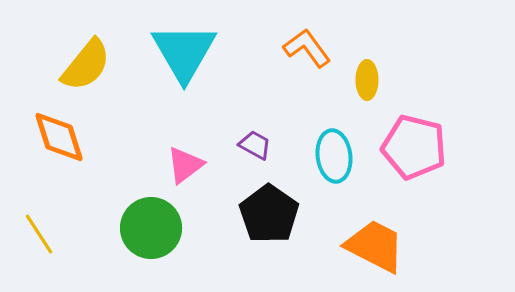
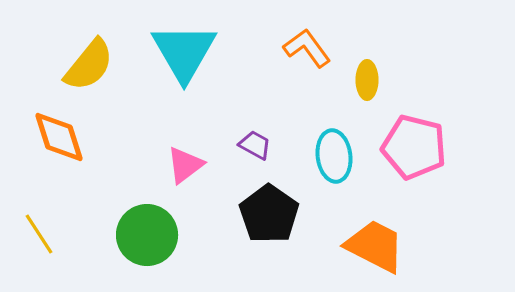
yellow semicircle: moved 3 px right
green circle: moved 4 px left, 7 px down
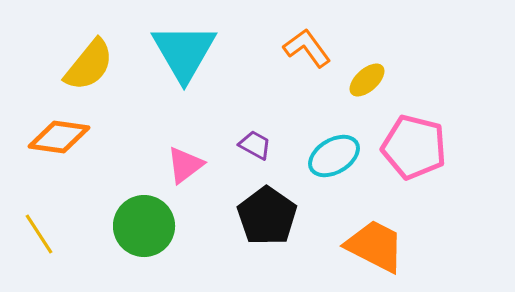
yellow ellipse: rotated 48 degrees clockwise
orange diamond: rotated 64 degrees counterclockwise
cyan ellipse: rotated 66 degrees clockwise
black pentagon: moved 2 px left, 2 px down
green circle: moved 3 px left, 9 px up
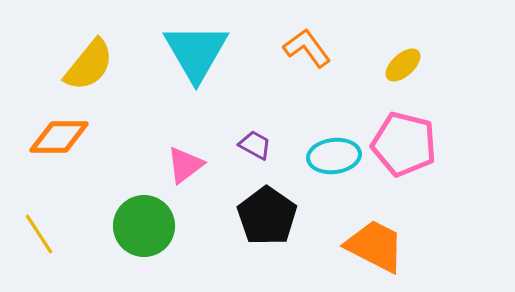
cyan triangle: moved 12 px right
yellow ellipse: moved 36 px right, 15 px up
orange diamond: rotated 8 degrees counterclockwise
pink pentagon: moved 10 px left, 3 px up
cyan ellipse: rotated 24 degrees clockwise
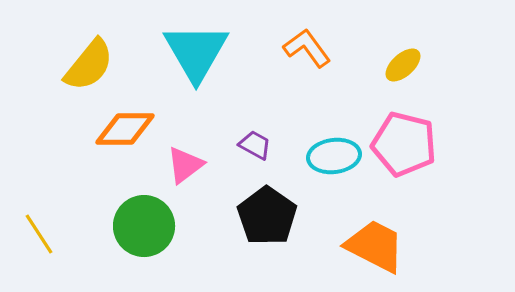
orange diamond: moved 66 px right, 8 px up
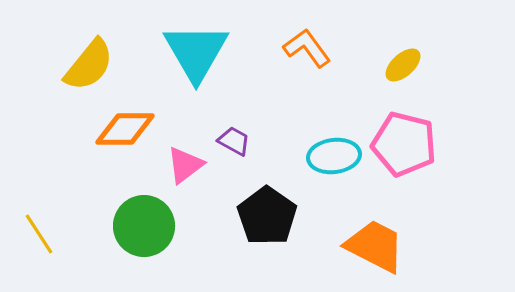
purple trapezoid: moved 21 px left, 4 px up
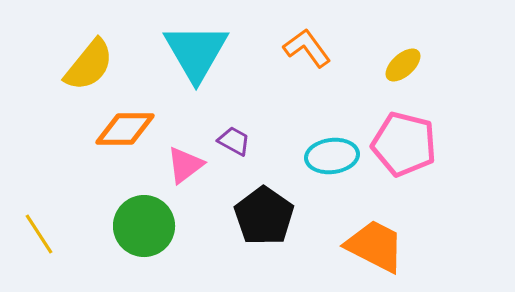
cyan ellipse: moved 2 px left
black pentagon: moved 3 px left
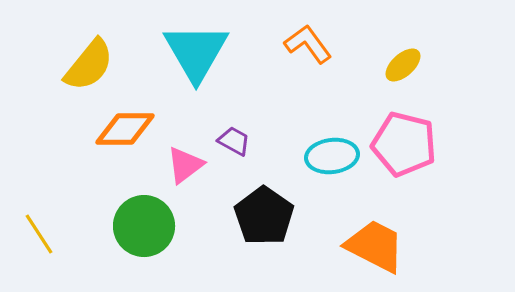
orange L-shape: moved 1 px right, 4 px up
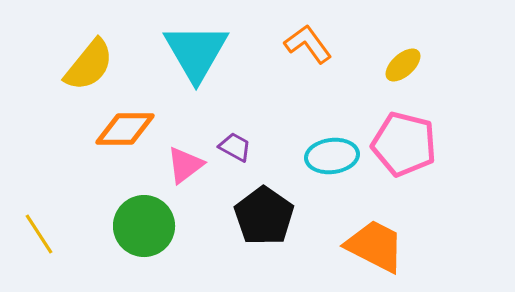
purple trapezoid: moved 1 px right, 6 px down
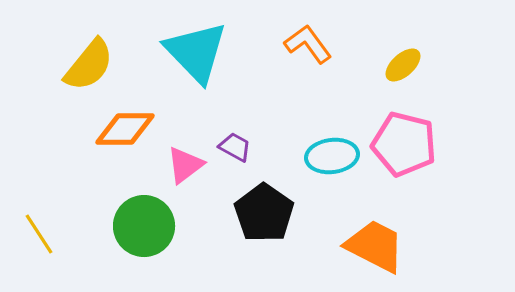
cyan triangle: rotated 14 degrees counterclockwise
black pentagon: moved 3 px up
